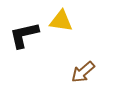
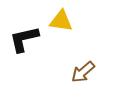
black L-shape: moved 4 px down
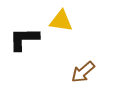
black L-shape: rotated 12 degrees clockwise
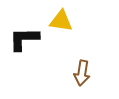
brown arrow: moved 1 px left, 1 px down; rotated 40 degrees counterclockwise
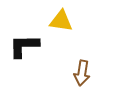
black L-shape: moved 7 px down
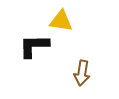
black L-shape: moved 10 px right
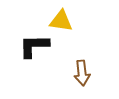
brown arrow: rotated 15 degrees counterclockwise
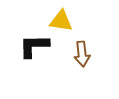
brown arrow: moved 19 px up
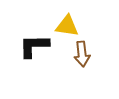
yellow triangle: moved 6 px right, 5 px down
